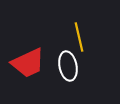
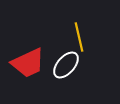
white ellipse: moved 2 px left, 1 px up; rotated 52 degrees clockwise
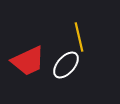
red trapezoid: moved 2 px up
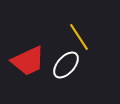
yellow line: rotated 20 degrees counterclockwise
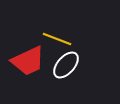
yellow line: moved 22 px left, 2 px down; rotated 36 degrees counterclockwise
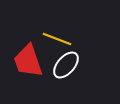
red trapezoid: rotated 96 degrees clockwise
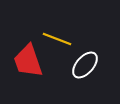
white ellipse: moved 19 px right
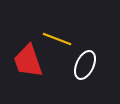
white ellipse: rotated 16 degrees counterclockwise
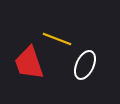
red trapezoid: moved 1 px right, 2 px down
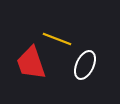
red trapezoid: moved 2 px right
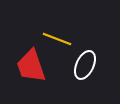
red trapezoid: moved 3 px down
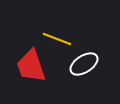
white ellipse: moved 1 px left, 1 px up; rotated 32 degrees clockwise
